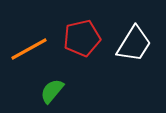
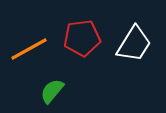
red pentagon: rotated 6 degrees clockwise
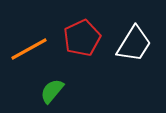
red pentagon: rotated 18 degrees counterclockwise
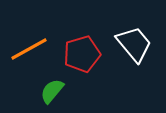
red pentagon: moved 16 px down; rotated 9 degrees clockwise
white trapezoid: rotated 72 degrees counterclockwise
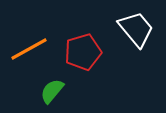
white trapezoid: moved 2 px right, 15 px up
red pentagon: moved 1 px right, 2 px up
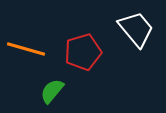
orange line: moved 3 px left; rotated 45 degrees clockwise
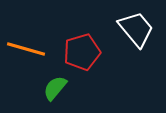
red pentagon: moved 1 px left
green semicircle: moved 3 px right, 3 px up
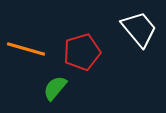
white trapezoid: moved 3 px right
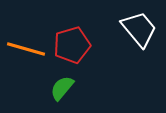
red pentagon: moved 10 px left, 7 px up
green semicircle: moved 7 px right
